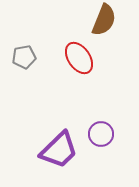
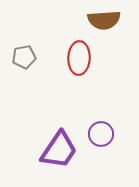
brown semicircle: rotated 64 degrees clockwise
red ellipse: rotated 36 degrees clockwise
purple trapezoid: rotated 12 degrees counterclockwise
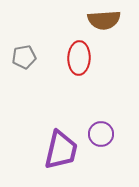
purple trapezoid: moved 2 px right; rotated 21 degrees counterclockwise
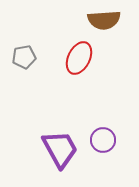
red ellipse: rotated 24 degrees clockwise
purple circle: moved 2 px right, 6 px down
purple trapezoid: moved 1 px left, 1 px up; rotated 42 degrees counterclockwise
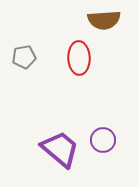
red ellipse: rotated 28 degrees counterclockwise
purple trapezoid: rotated 21 degrees counterclockwise
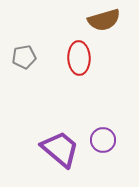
brown semicircle: rotated 12 degrees counterclockwise
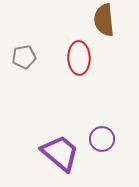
brown semicircle: rotated 100 degrees clockwise
purple circle: moved 1 px left, 1 px up
purple trapezoid: moved 4 px down
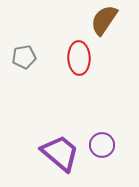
brown semicircle: rotated 40 degrees clockwise
purple circle: moved 6 px down
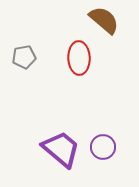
brown semicircle: rotated 96 degrees clockwise
purple circle: moved 1 px right, 2 px down
purple trapezoid: moved 1 px right, 4 px up
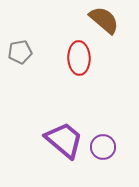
gray pentagon: moved 4 px left, 5 px up
purple trapezoid: moved 3 px right, 9 px up
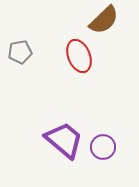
brown semicircle: rotated 96 degrees clockwise
red ellipse: moved 2 px up; rotated 20 degrees counterclockwise
